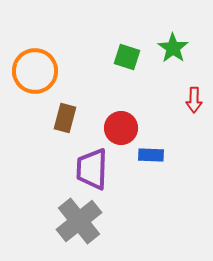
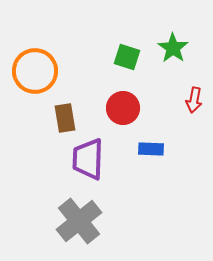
red arrow: rotated 10 degrees clockwise
brown rectangle: rotated 24 degrees counterclockwise
red circle: moved 2 px right, 20 px up
blue rectangle: moved 6 px up
purple trapezoid: moved 4 px left, 10 px up
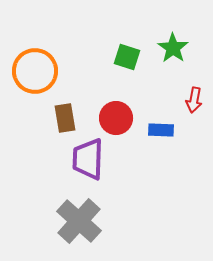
red circle: moved 7 px left, 10 px down
blue rectangle: moved 10 px right, 19 px up
gray cross: rotated 9 degrees counterclockwise
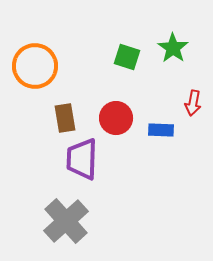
orange circle: moved 5 px up
red arrow: moved 1 px left, 3 px down
purple trapezoid: moved 6 px left
gray cross: moved 13 px left; rotated 6 degrees clockwise
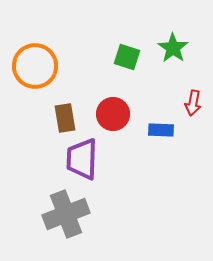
red circle: moved 3 px left, 4 px up
gray cross: moved 7 px up; rotated 21 degrees clockwise
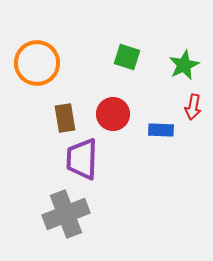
green star: moved 11 px right, 17 px down; rotated 12 degrees clockwise
orange circle: moved 2 px right, 3 px up
red arrow: moved 4 px down
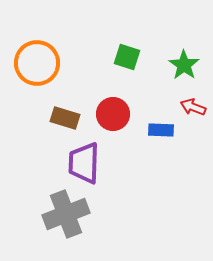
green star: rotated 12 degrees counterclockwise
red arrow: rotated 100 degrees clockwise
brown rectangle: rotated 64 degrees counterclockwise
purple trapezoid: moved 2 px right, 4 px down
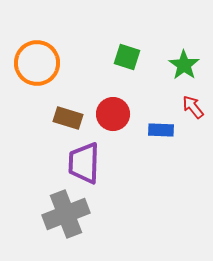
red arrow: rotated 30 degrees clockwise
brown rectangle: moved 3 px right
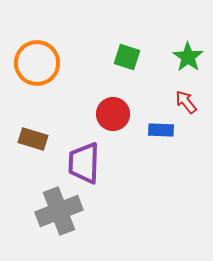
green star: moved 4 px right, 8 px up
red arrow: moved 7 px left, 5 px up
brown rectangle: moved 35 px left, 21 px down
gray cross: moved 7 px left, 3 px up
